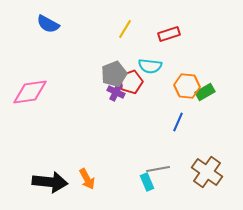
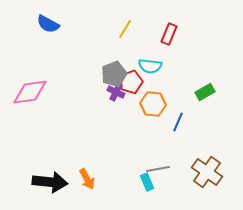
red rectangle: rotated 50 degrees counterclockwise
orange hexagon: moved 34 px left, 18 px down
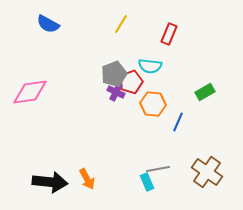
yellow line: moved 4 px left, 5 px up
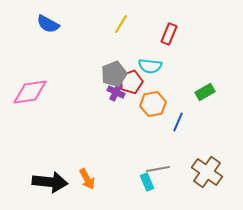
orange hexagon: rotated 15 degrees counterclockwise
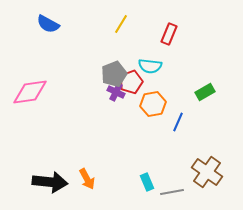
gray line: moved 14 px right, 23 px down
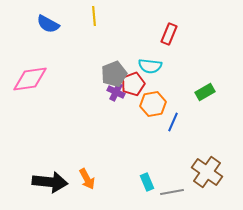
yellow line: moved 27 px left, 8 px up; rotated 36 degrees counterclockwise
red pentagon: moved 2 px right, 2 px down
pink diamond: moved 13 px up
blue line: moved 5 px left
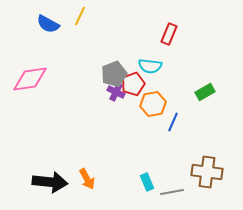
yellow line: moved 14 px left; rotated 30 degrees clockwise
brown cross: rotated 28 degrees counterclockwise
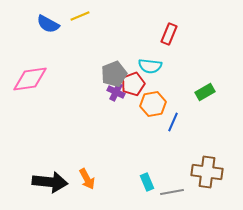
yellow line: rotated 42 degrees clockwise
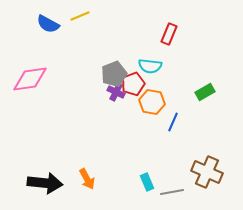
orange hexagon: moved 1 px left, 2 px up; rotated 20 degrees clockwise
brown cross: rotated 16 degrees clockwise
black arrow: moved 5 px left, 1 px down
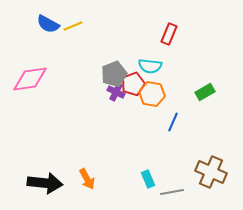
yellow line: moved 7 px left, 10 px down
orange hexagon: moved 8 px up
brown cross: moved 4 px right
cyan rectangle: moved 1 px right, 3 px up
